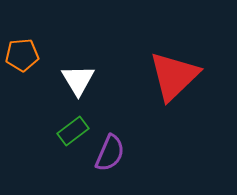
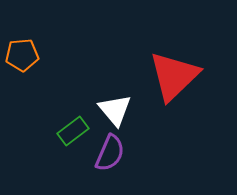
white triangle: moved 37 px right, 30 px down; rotated 9 degrees counterclockwise
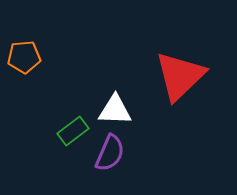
orange pentagon: moved 2 px right, 2 px down
red triangle: moved 6 px right
white triangle: rotated 48 degrees counterclockwise
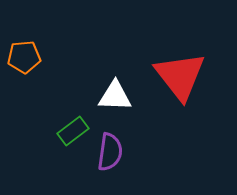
red triangle: rotated 24 degrees counterclockwise
white triangle: moved 14 px up
purple semicircle: moved 1 px up; rotated 15 degrees counterclockwise
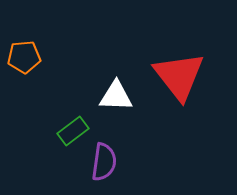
red triangle: moved 1 px left
white triangle: moved 1 px right
purple semicircle: moved 6 px left, 10 px down
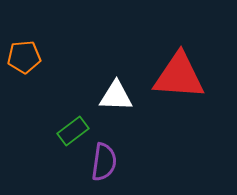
red triangle: rotated 48 degrees counterclockwise
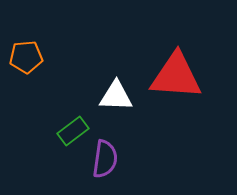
orange pentagon: moved 2 px right
red triangle: moved 3 px left
purple semicircle: moved 1 px right, 3 px up
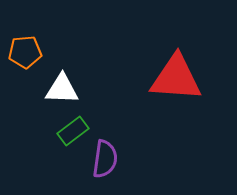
orange pentagon: moved 1 px left, 5 px up
red triangle: moved 2 px down
white triangle: moved 54 px left, 7 px up
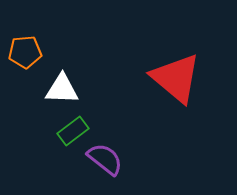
red triangle: rotated 36 degrees clockwise
purple semicircle: rotated 60 degrees counterclockwise
